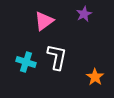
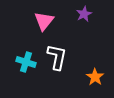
pink triangle: rotated 15 degrees counterclockwise
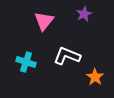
white L-shape: moved 10 px right, 1 px up; rotated 80 degrees counterclockwise
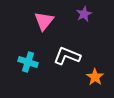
cyan cross: moved 2 px right
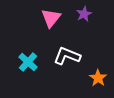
pink triangle: moved 7 px right, 3 px up
cyan cross: rotated 24 degrees clockwise
orange star: moved 3 px right, 1 px down
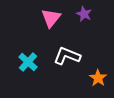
purple star: rotated 21 degrees counterclockwise
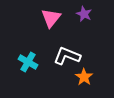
cyan cross: rotated 12 degrees counterclockwise
orange star: moved 14 px left, 1 px up
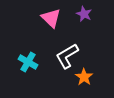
pink triangle: rotated 25 degrees counterclockwise
white L-shape: rotated 52 degrees counterclockwise
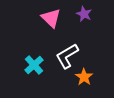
cyan cross: moved 6 px right, 3 px down; rotated 18 degrees clockwise
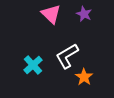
pink triangle: moved 4 px up
cyan cross: moved 1 px left
